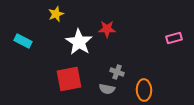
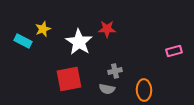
yellow star: moved 13 px left, 15 px down
pink rectangle: moved 13 px down
gray cross: moved 2 px left, 1 px up; rotated 32 degrees counterclockwise
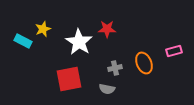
gray cross: moved 3 px up
orange ellipse: moved 27 px up; rotated 20 degrees counterclockwise
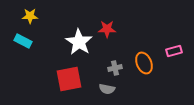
yellow star: moved 13 px left, 13 px up; rotated 21 degrees clockwise
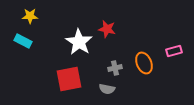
red star: rotated 12 degrees clockwise
